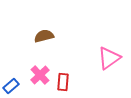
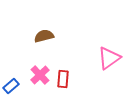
red rectangle: moved 3 px up
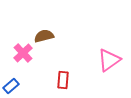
pink triangle: moved 2 px down
pink cross: moved 17 px left, 22 px up
red rectangle: moved 1 px down
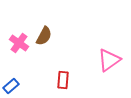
brown semicircle: rotated 132 degrees clockwise
pink cross: moved 4 px left, 10 px up; rotated 12 degrees counterclockwise
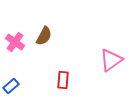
pink cross: moved 4 px left, 1 px up
pink triangle: moved 2 px right
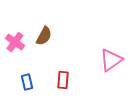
blue rectangle: moved 16 px right, 4 px up; rotated 63 degrees counterclockwise
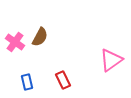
brown semicircle: moved 4 px left, 1 px down
red rectangle: rotated 30 degrees counterclockwise
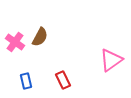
blue rectangle: moved 1 px left, 1 px up
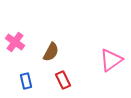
brown semicircle: moved 11 px right, 15 px down
